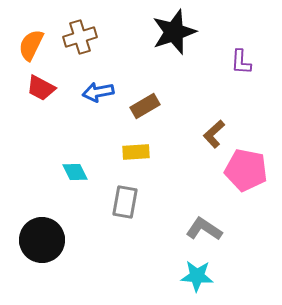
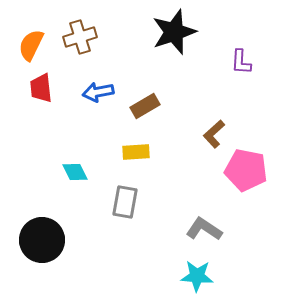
red trapezoid: rotated 56 degrees clockwise
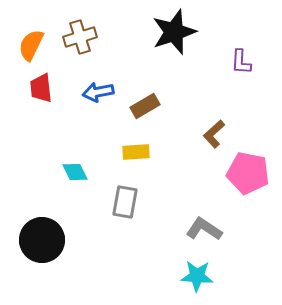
pink pentagon: moved 2 px right, 3 px down
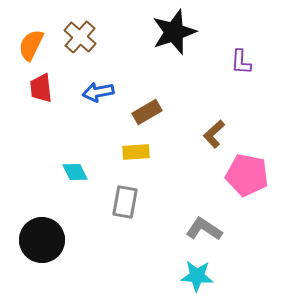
brown cross: rotated 32 degrees counterclockwise
brown rectangle: moved 2 px right, 6 px down
pink pentagon: moved 1 px left, 2 px down
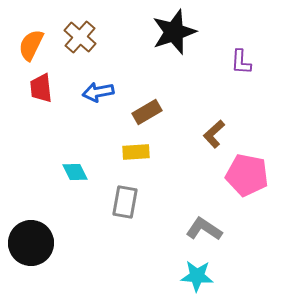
black circle: moved 11 px left, 3 px down
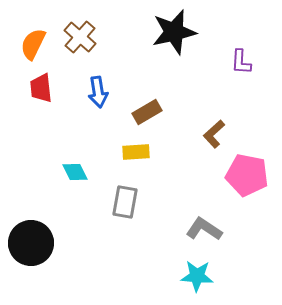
black star: rotated 6 degrees clockwise
orange semicircle: moved 2 px right, 1 px up
blue arrow: rotated 88 degrees counterclockwise
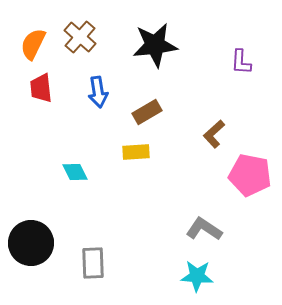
black star: moved 19 px left, 13 px down; rotated 6 degrees clockwise
pink pentagon: moved 3 px right
gray rectangle: moved 32 px left, 61 px down; rotated 12 degrees counterclockwise
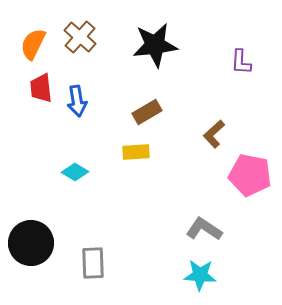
blue arrow: moved 21 px left, 9 px down
cyan diamond: rotated 32 degrees counterclockwise
cyan star: moved 3 px right, 1 px up
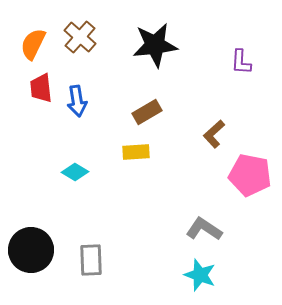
black circle: moved 7 px down
gray rectangle: moved 2 px left, 3 px up
cyan star: rotated 16 degrees clockwise
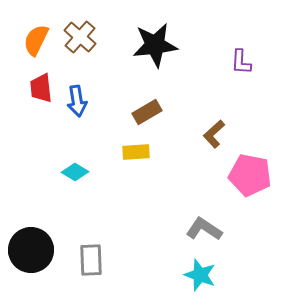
orange semicircle: moved 3 px right, 4 px up
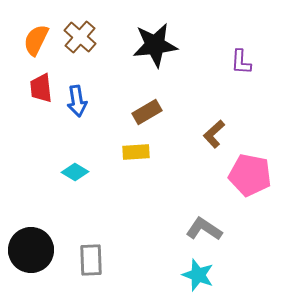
cyan star: moved 2 px left
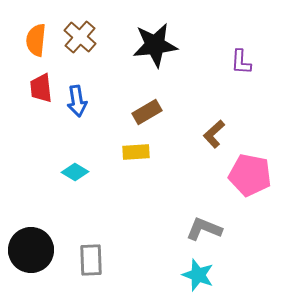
orange semicircle: rotated 20 degrees counterclockwise
gray L-shape: rotated 12 degrees counterclockwise
